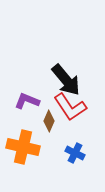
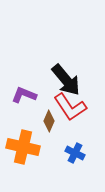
purple L-shape: moved 3 px left, 6 px up
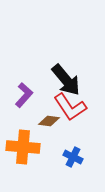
purple L-shape: rotated 110 degrees clockwise
brown diamond: rotated 75 degrees clockwise
orange cross: rotated 8 degrees counterclockwise
blue cross: moved 2 px left, 4 px down
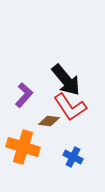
orange cross: rotated 12 degrees clockwise
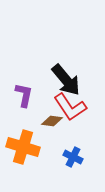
purple L-shape: rotated 30 degrees counterclockwise
brown diamond: moved 3 px right
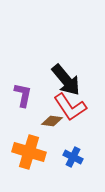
purple L-shape: moved 1 px left
orange cross: moved 6 px right, 5 px down
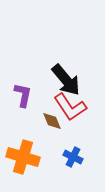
brown diamond: rotated 60 degrees clockwise
orange cross: moved 6 px left, 5 px down
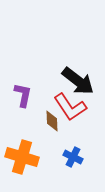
black arrow: moved 12 px right, 1 px down; rotated 12 degrees counterclockwise
brown diamond: rotated 20 degrees clockwise
orange cross: moved 1 px left
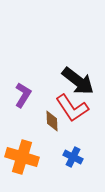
purple L-shape: rotated 20 degrees clockwise
red L-shape: moved 2 px right, 1 px down
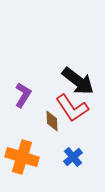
blue cross: rotated 24 degrees clockwise
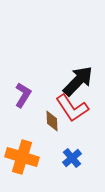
black arrow: rotated 84 degrees counterclockwise
blue cross: moved 1 px left, 1 px down
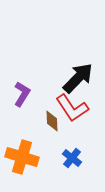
black arrow: moved 3 px up
purple L-shape: moved 1 px left, 1 px up
blue cross: rotated 12 degrees counterclockwise
